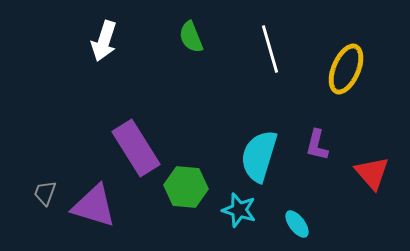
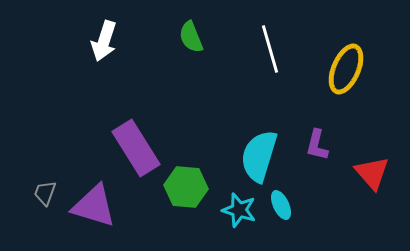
cyan ellipse: moved 16 px left, 19 px up; rotated 12 degrees clockwise
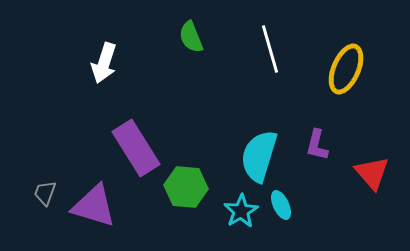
white arrow: moved 22 px down
cyan star: moved 2 px right, 1 px down; rotated 24 degrees clockwise
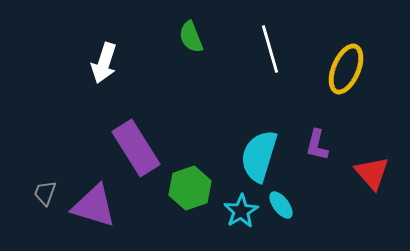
green hexagon: moved 4 px right, 1 px down; rotated 24 degrees counterclockwise
cyan ellipse: rotated 12 degrees counterclockwise
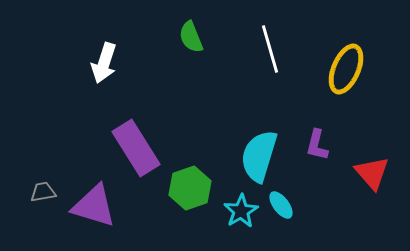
gray trapezoid: moved 2 px left, 1 px up; rotated 60 degrees clockwise
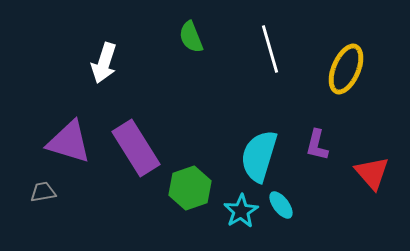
purple triangle: moved 25 px left, 64 px up
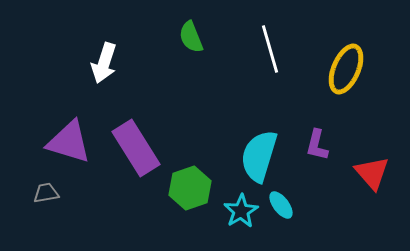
gray trapezoid: moved 3 px right, 1 px down
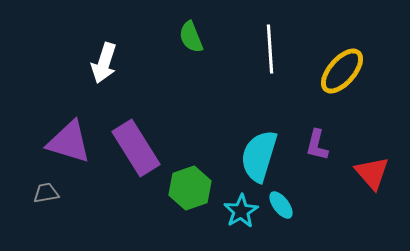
white line: rotated 12 degrees clockwise
yellow ellipse: moved 4 px left, 2 px down; rotated 18 degrees clockwise
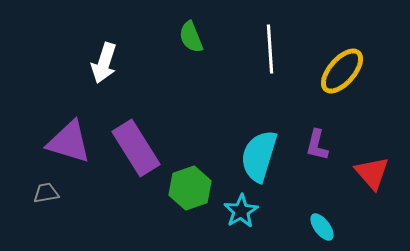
cyan ellipse: moved 41 px right, 22 px down
